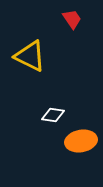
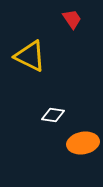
orange ellipse: moved 2 px right, 2 px down
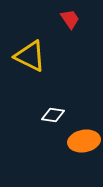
red trapezoid: moved 2 px left
orange ellipse: moved 1 px right, 2 px up
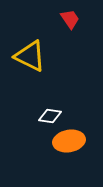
white diamond: moved 3 px left, 1 px down
orange ellipse: moved 15 px left
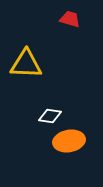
red trapezoid: rotated 40 degrees counterclockwise
yellow triangle: moved 4 px left, 8 px down; rotated 24 degrees counterclockwise
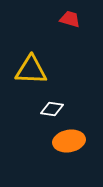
yellow triangle: moved 5 px right, 6 px down
white diamond: moved 2 px right, 7 px up
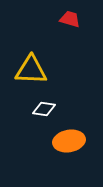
white diamond: moved 8 px left
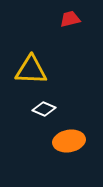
red trapezoid: rotated 30 degrees counterclockwise
white diamond: rotated 15 degrees clockwise
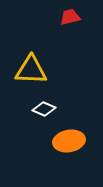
red trapezoid: moved 2 px up
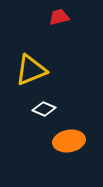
red trapezoid: moved 11 px left
yellow triangle: rotated 24 degrees counterclockwise
